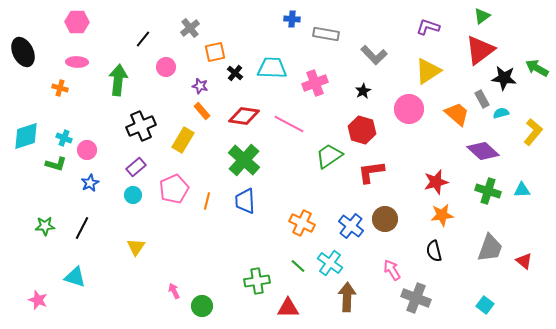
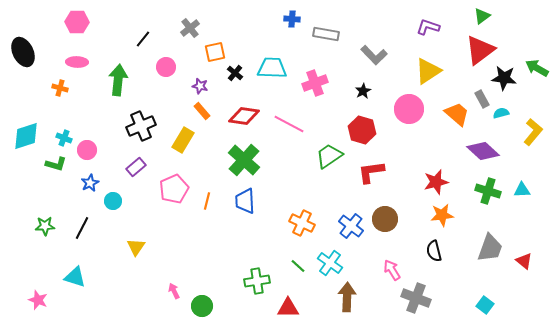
cyan circle at (133, 195): moved 20 px left, 6 px down
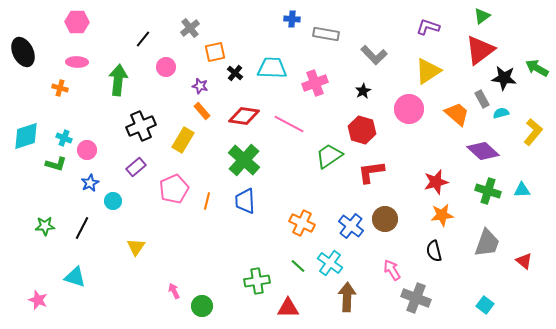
gray trapezoid at (490, 248): moved 3 px left, 5 px up
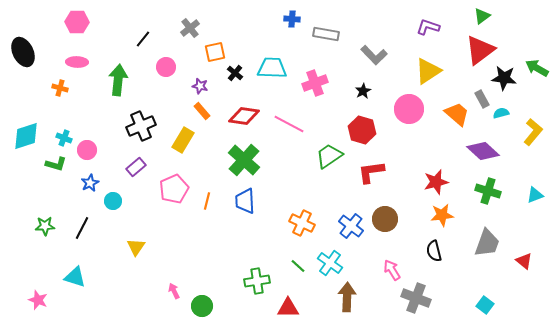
cyan triangle at (522, 190): moved 13 px right, 5 px down; rotated 18 degrees counterclockwise
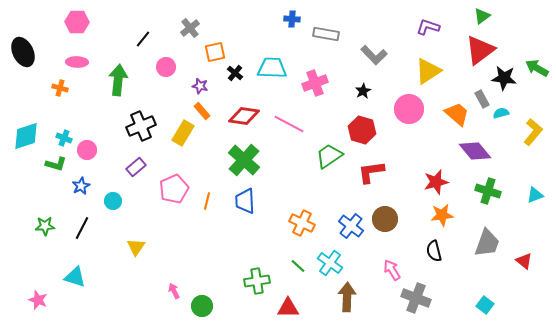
yellow rectangle at (183, 140): moved 7 px up
purple diamond at (483, 151): moved 8 px left; rotated 8 degrees clockwise
blue star at (90, 183): moved 9 px left, 3 px down
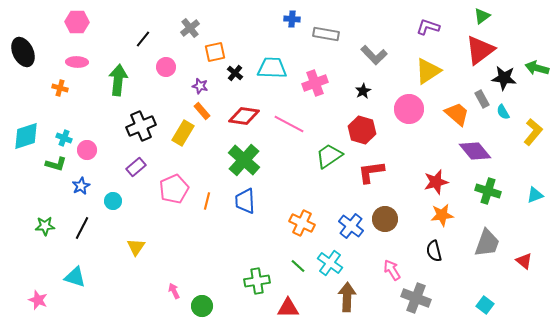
green arrow at (537, 68): rotated 15 degrees counterclockwise
cyan semicircle at (501, 113): moved 2 px right, 1 px up; rotated 105 degrees counterclockwise
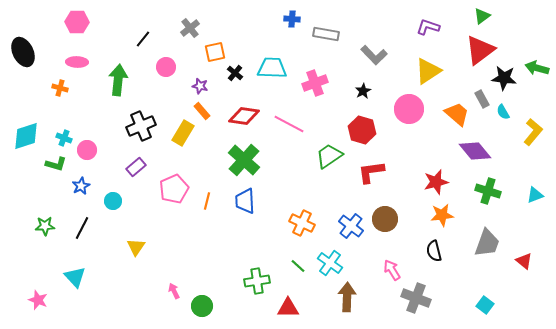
cyan triangle at (75, 277): rotated 30 degrees clockwise
